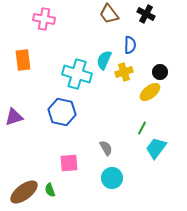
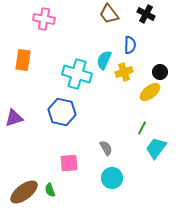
orange rectangle: rotated 15 degrees clockwise
purple triangle: moved 1 px down
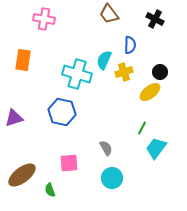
black cross: moved 9 px right, 5 px down
brown ellipse: moved 2 px left, 17 px up
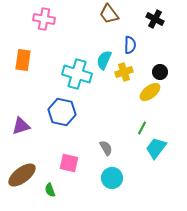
purple triangle: moved 7 px right, 8 px down
pink square: rotated 18 degrees clockwise
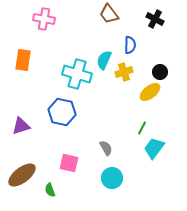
cyan trapezoid: moved 2 px left
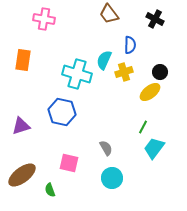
green line: moved 1 px right, 1 px up
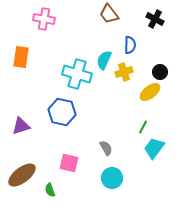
orange rectangle: moved 2 px left, 3 px up
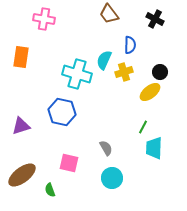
cyan trapezoid: rotated 35 degrees counterclockwise
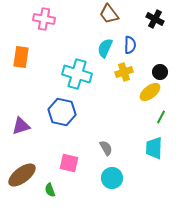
cyan semicircle: moved 1 px right, 12 px up
green line: moved 18 px right, 10 px up
